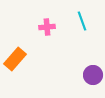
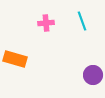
pink cross: moved 1 px left, 4 px up
orange rectangle: rotated 65 degrees clockwise
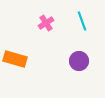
pink cross: rotated 28 degrees counterclockwise
purple circle: moved 14 px left, 14 px up
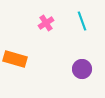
purple circle: moved 3 px right, 8 px down
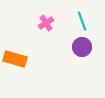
purple circle: moved 22 px up
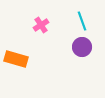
pink cross: moved 5 px left, 2 px down
orange rectangle: moved 1 px right
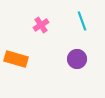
purple circle: moved 5 px left, 12 px down
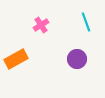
cyan line: moved 4 px right, 1 px down
orange rectangle: rotated 45 degrees counterclockwise
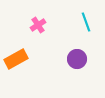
pink cross: moved 3 px left
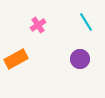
cyan line: rotated 12 degrees counterclockwise
purple circle: moved 3 px right
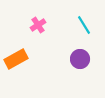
cyan line: moved 2 px left, 3 px down
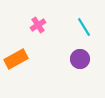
cyan line: moved 2 px down
